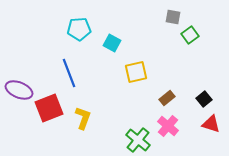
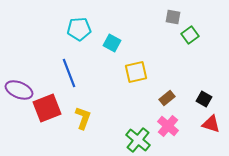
black square: rotated 21 degrees counterclockwise
red square: moved 2 px left
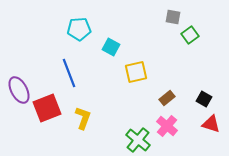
cyan square: moved 1 px left, 4 px down
purple ellipse: rotated 40 degrees clockwise
pink cross: moved 1 px left
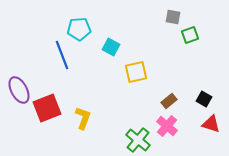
green square: rotated 18 degrees clockwise
blue line: moved 7 px left, 18 px up
brown rectangle: moved 2 px right, 3 px down
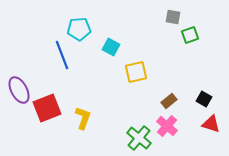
green cross: moved 1 px right, 2 px up
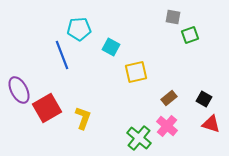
brown rectangle: moved 3 px up
red square: rotated 8 degrees counterclockwise
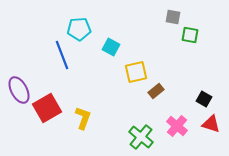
green square: rotated 30 degrees clockwise
brown rectangle: moved 13 px left, 7 px up
pink cross: moved 10 px right
green cross: moved 2 px right, 1 px up
